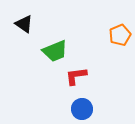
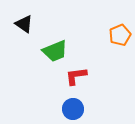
blue circle: moved 9 px left
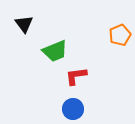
black triangle: rotated 18 degrees clockwise
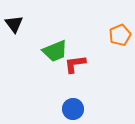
black triangle: moved 10 px left
red L-shape: moved 1 px left, 12 px up
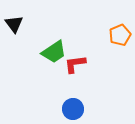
green trapezoid: moved 1 px left, 1 px down; rotated 12 degrees counterclockwise
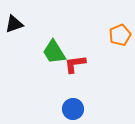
black triangle: rotated 48 degrees clockwise
green trapezoid: rotated 92 degrees clockwise
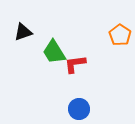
black triangle: moved 9 px right, 8 px down
orange pentagon: rotated 15 degrees counterclockwise
blue circle: moved 6 px right
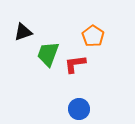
orange pentagon: moved 27 px left, 1 px down
green trapezoid: moved 6 px left, 2 px down; rotated 52 degrees clockwise
